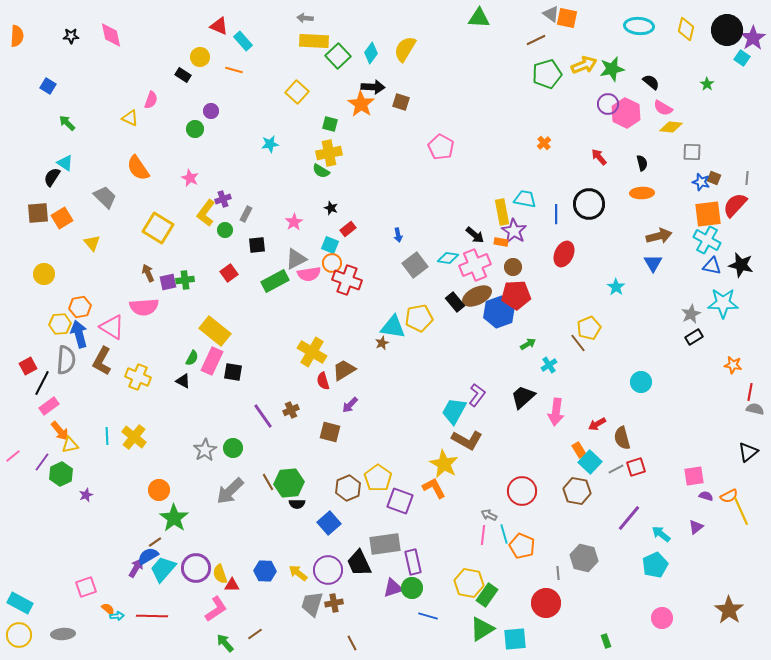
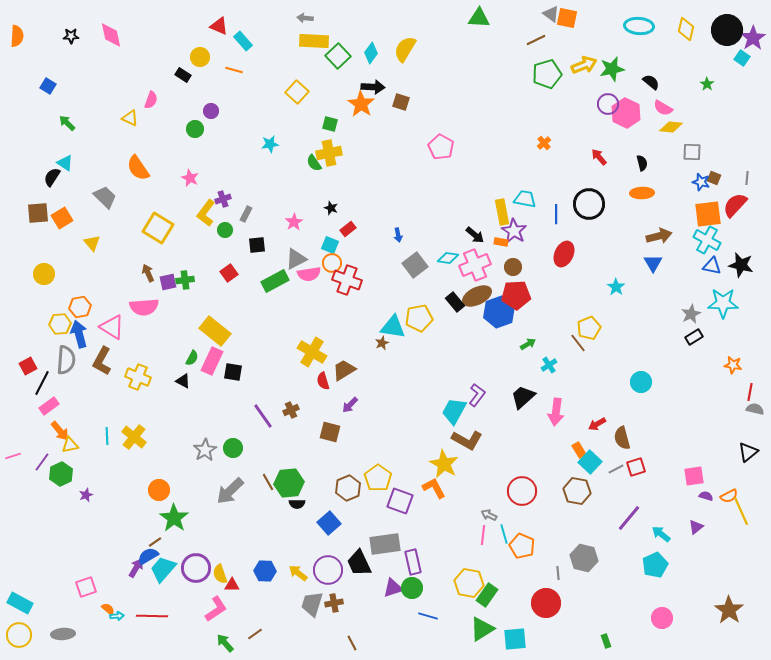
green semicircle at (321, 171): moved 7 px left, 8 px up; rotated 24 degrees clockwise
pink line at (13, 456): rotated 21 degrees clockwise
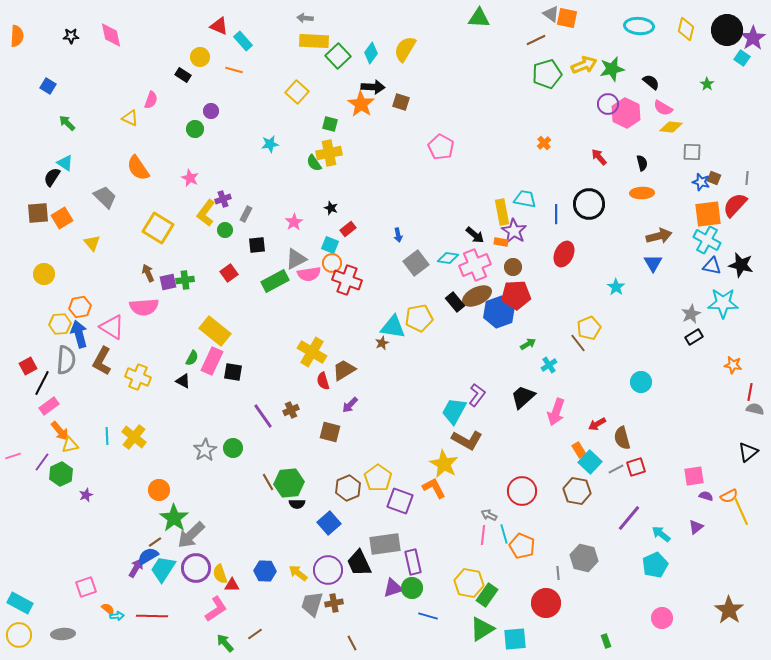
gray square at (415, 265): moved 1 px right, 2 px up
pink arrow at (556, 412): rotated 12 degrees clockwise
gray arrow at (230, 491): moved 39 px left, 44 px down
cyan trapezoid at (163, 569): rotated 8 degrees counterclockwise
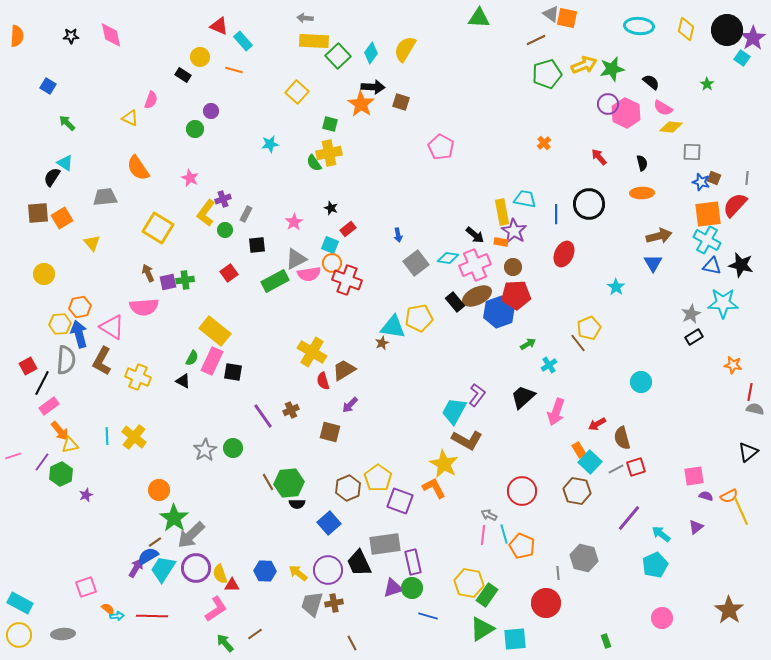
gray trapezoid at (105, 197): rotated 50 degrees counterclockwise
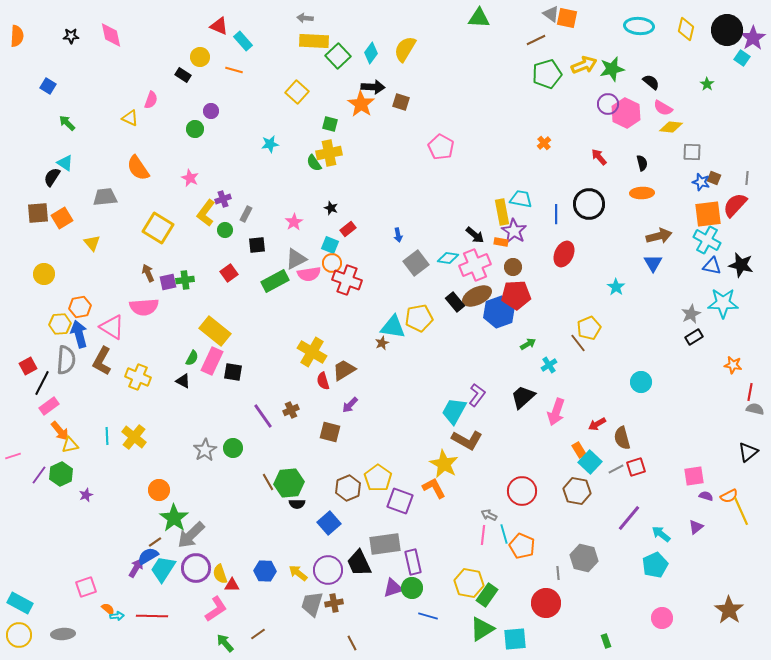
cyan trapezoid at (525, 199): moved 4 px left
purple line at (42, 462): moved 3 px left, 13 px down
brown line at (255, 634): moved 3 px right
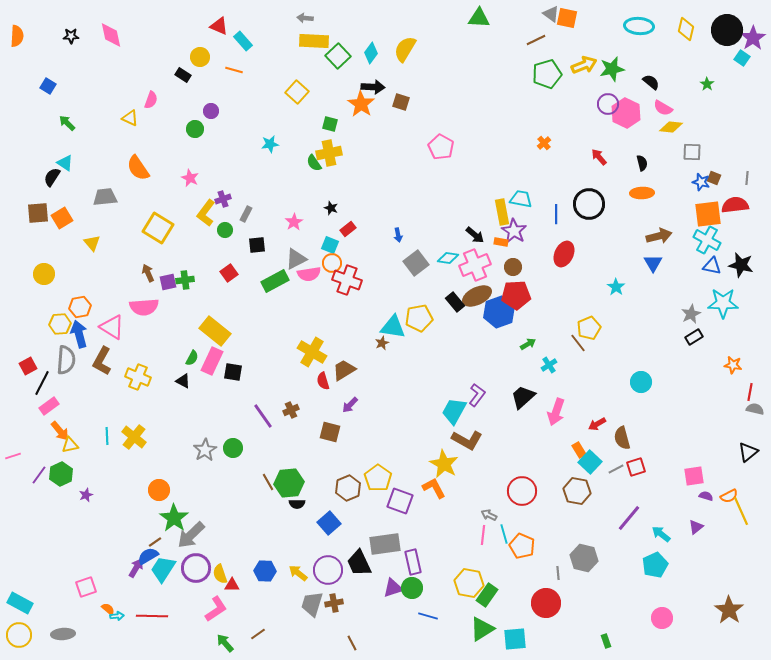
red semicircle at (735, 205): rotated 40 degrees clockwise
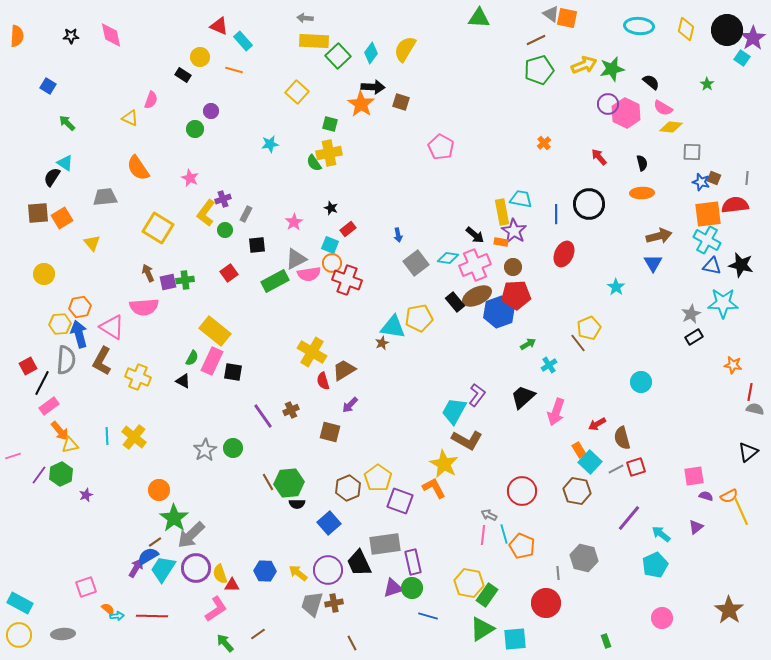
green pentagon at (547, 74): moved 8 px left, 4 px up
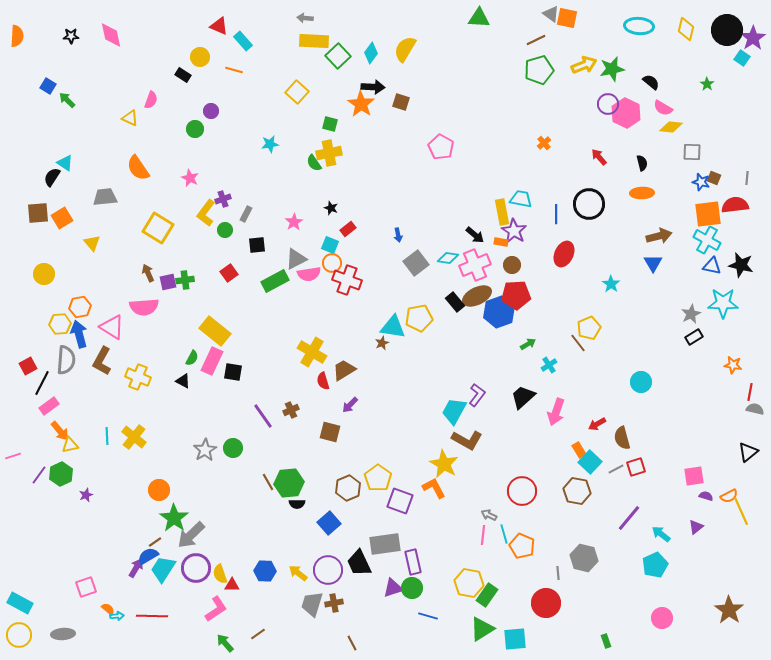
green arrow at (67, 123): moved 23 px up
brown circle at (513, 267): moved 1 px left, 2 px up
cyan star at (616, 287): moved 5 px left, 3 px up
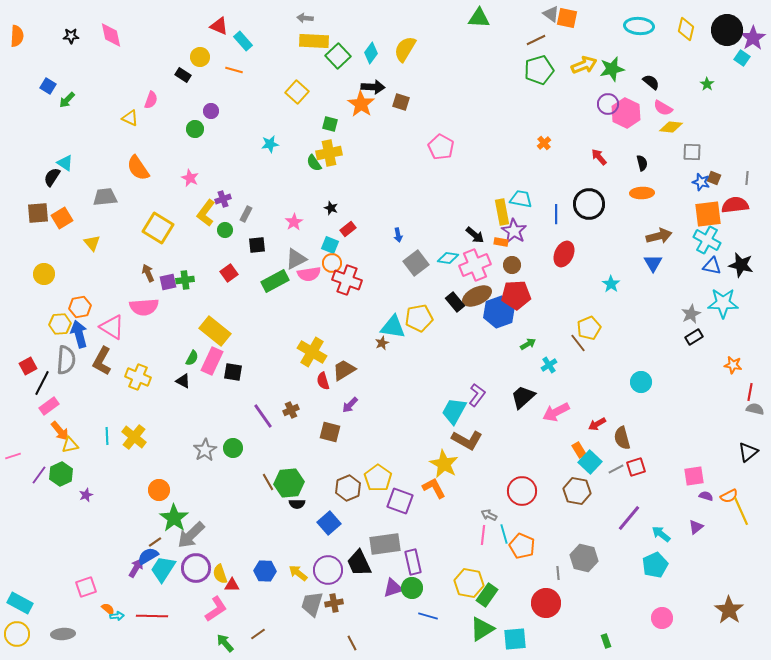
green arrow at (67, 100): rotated 90 degrees counterclockwise
pink arrow at (556, 412): rotated 44 degrees clockwise
yellow circle at (19, 635): moved 2 px left, 1 px up
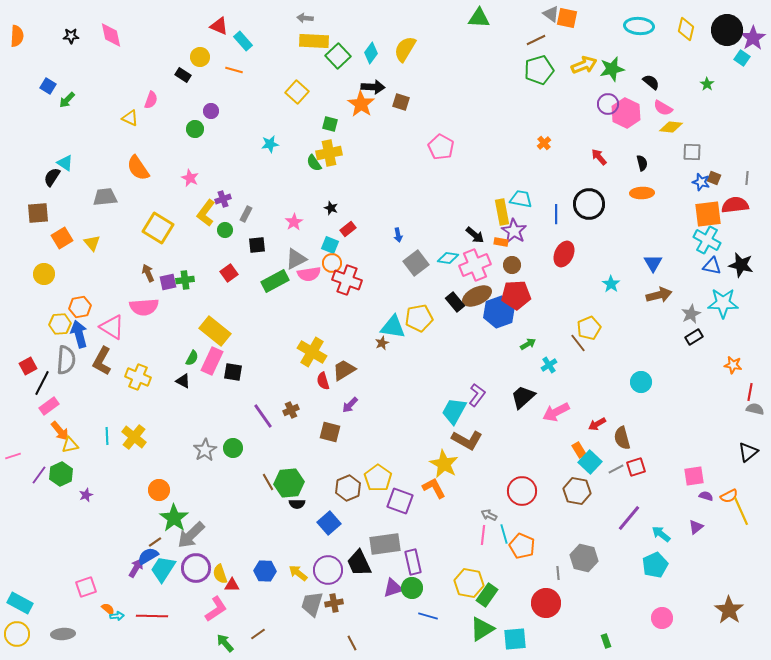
orange square at (62, 218): moved 20 px down
brown arrow at (659, 236): moved 59 px down
